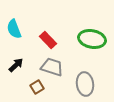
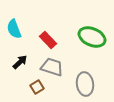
green ellipse: moved 2 px up; rotated 12 degrees clockwise
black arrow: moved 4 px right, 3 px up
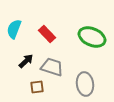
cyan semicircle: rotated 42 degrees clockwise
red rectangle: moved 1 px left, 6 px up
black arrow: moved 6 px right, 1 px up
brown square: rotated 24 degrees clockwise
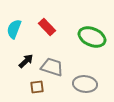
red rectangle: moved 7 px up
gray ellipse: rotated 75 degrees counterclockwise
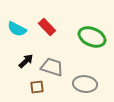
cyan semicircle: moved 3 px right; rotated 84 degrees counterclockwise
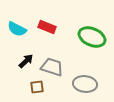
red rectangle: rotated 24 degrees counterclockwise
